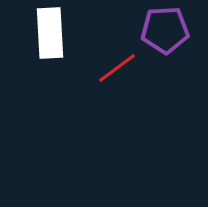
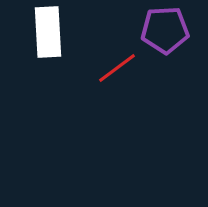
white rectangle: moved 2 px left, 1 px up
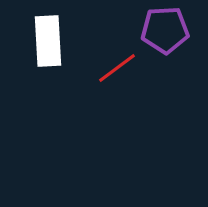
white rectangle: moved 9 px down
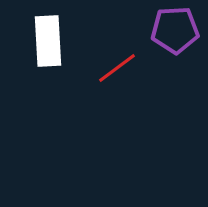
purple pentagon: moved 10 px right
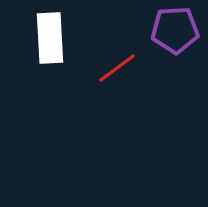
white rectangle: moved 2 px right, 3 px up
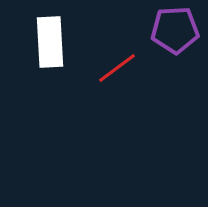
white rectangle: moved 4 px down
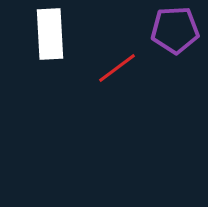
white rectangle: moved 8 px up
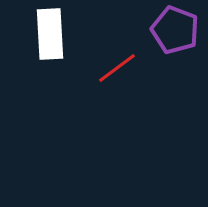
purple pentagon: rotated 24 degrees clockwise
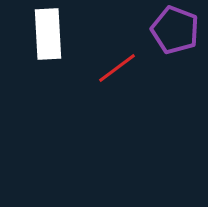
white rectangle: moved 2 px left
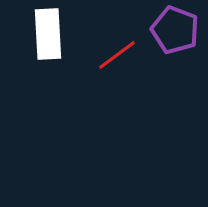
red line: moved 13 px up
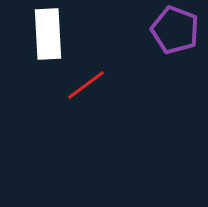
red line: moved 31 px left, 30 px down
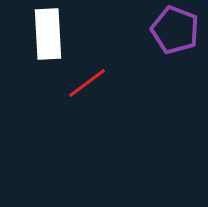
red line: moved 1 px right, 2 px up
